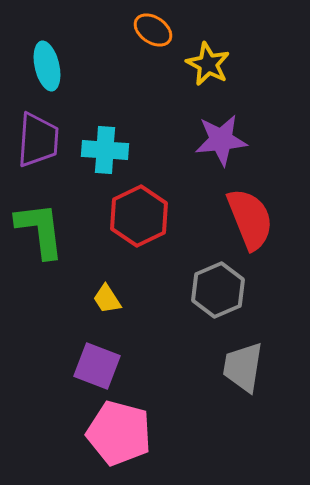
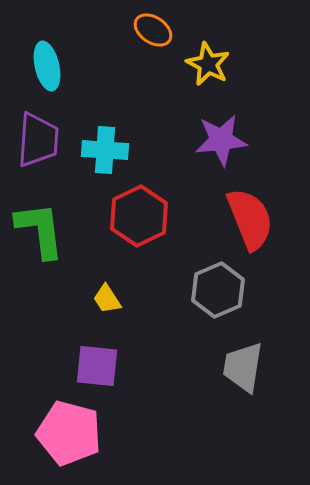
purple square: rotated 15 degrees counterclockwise
pink pentagon: moved 50 px left
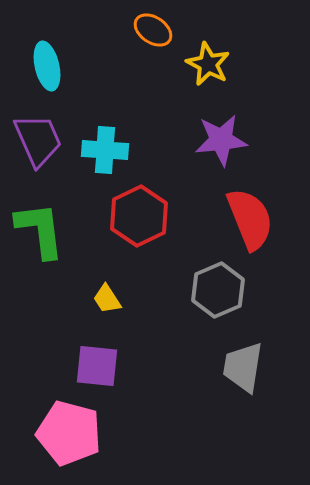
purple trapezoid: rotated 28 degrees counterclockwise
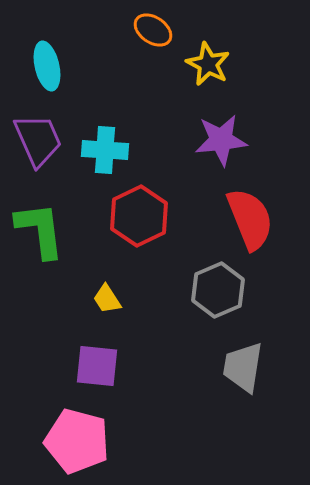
pink pentagon: moved 8 px right, 8 px down
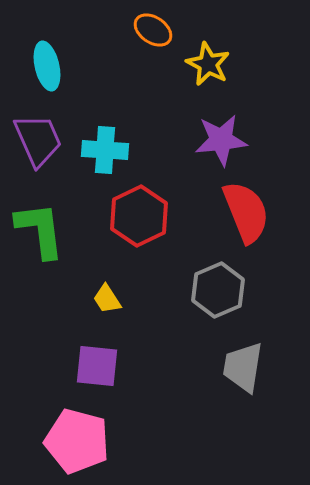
red semicircle: moved 4 px left, 7 px up
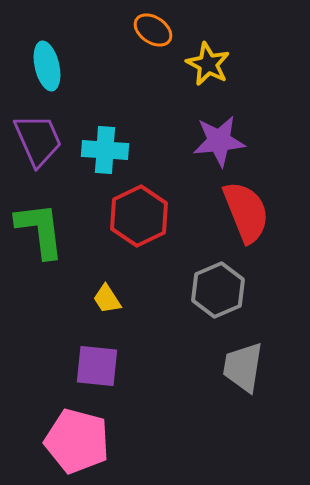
purple star: moved 2 px left, 1 px down
